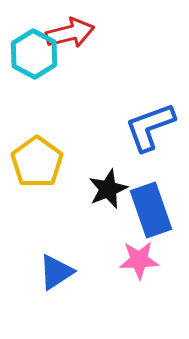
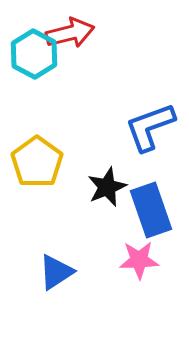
black star: moved 1 px left, 2 px up
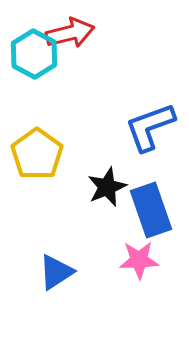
yellow pentagon: moved 8 px up
